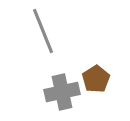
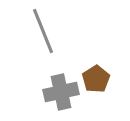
gray cross: moved 1 px left
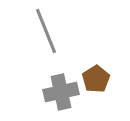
gray line: moved 3 px right
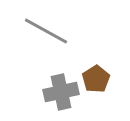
gray line: rotated 39 degrees counterclockwise
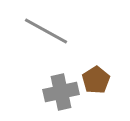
brown pentagon: moved 1 px down
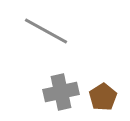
brown pentagon: moved 7 px right, 17 px down
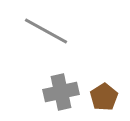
brown pentagon: moved 1 px right
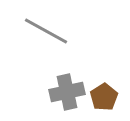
gray cross: moved 6 px right
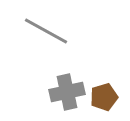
brown pentagon: rotated 16 degrees clockwise
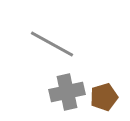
gray line: moved 6 px right, 13 px down
